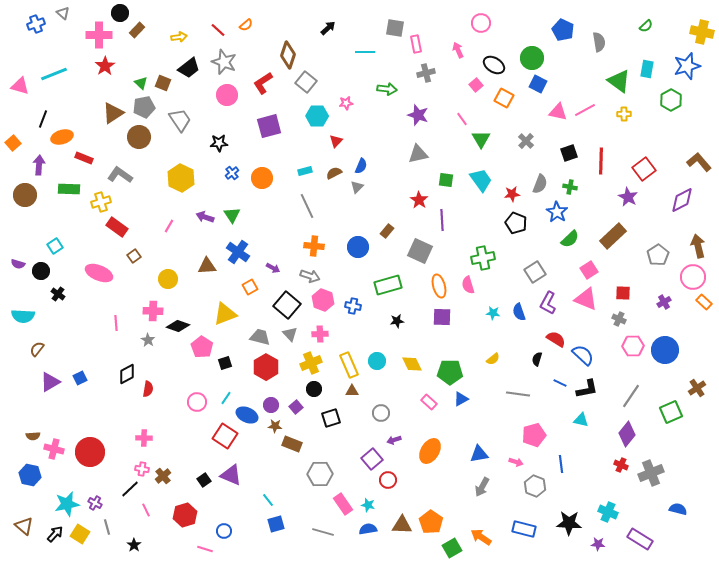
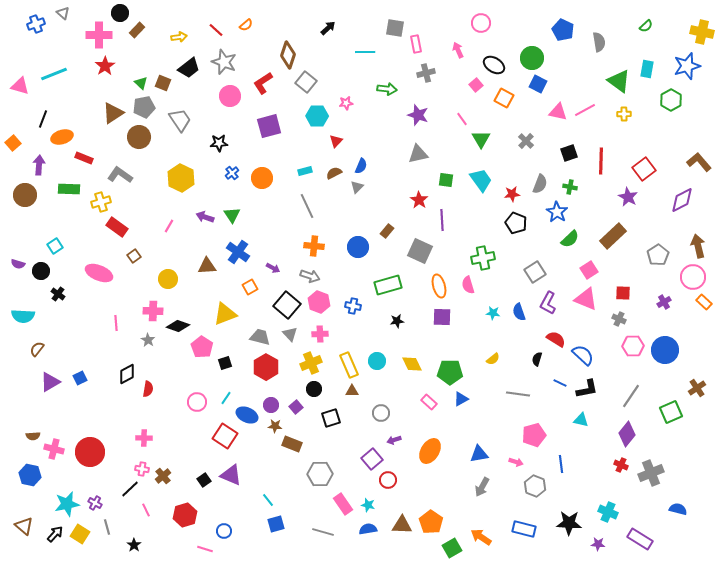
red line at (218, 30): moved 2 px left
pink circle at (227, 95): moved 3 px right, 1 px down
pink hexagon at (323, 300): moved 4 px left, 2 px down
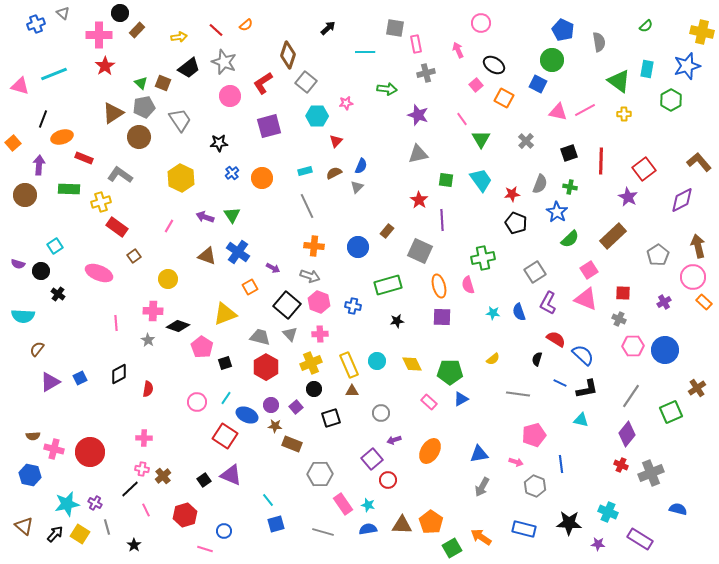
green circle at (532, 58): moved 20 px right, 2 px down
brown triangle at (207, 266): moved 10 px up; rotated 24 degrees clockwise
black diamond at (127, 374): moved 8 px left
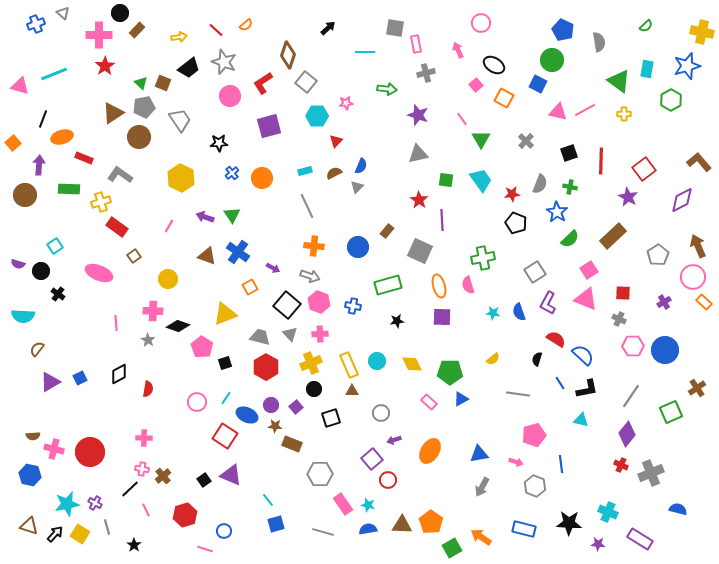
brown arrow at (698, 246): rotated 10 degrees counterclockwise
blue line at (560, 383): rotated 32 degrees clockwise
brown triangle at (24, 526): moved 5 px right; rotated 24 degrees counterclockwise
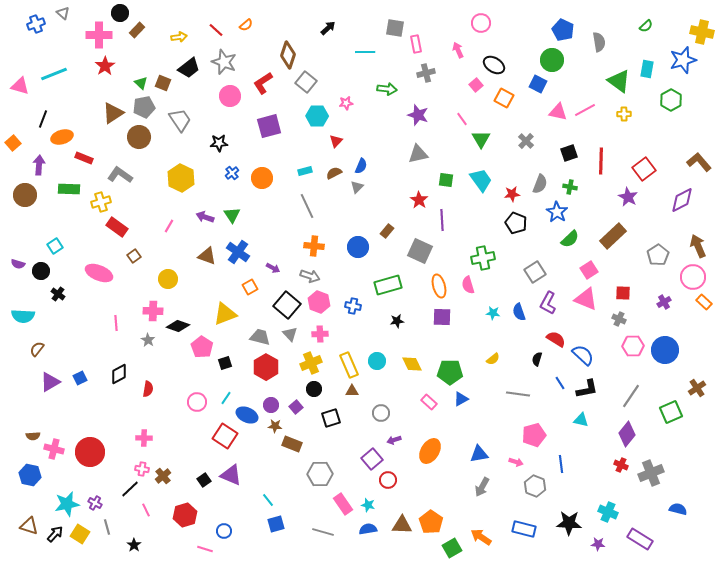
blue star at (687, 66): moved 4 px left, 6 px up
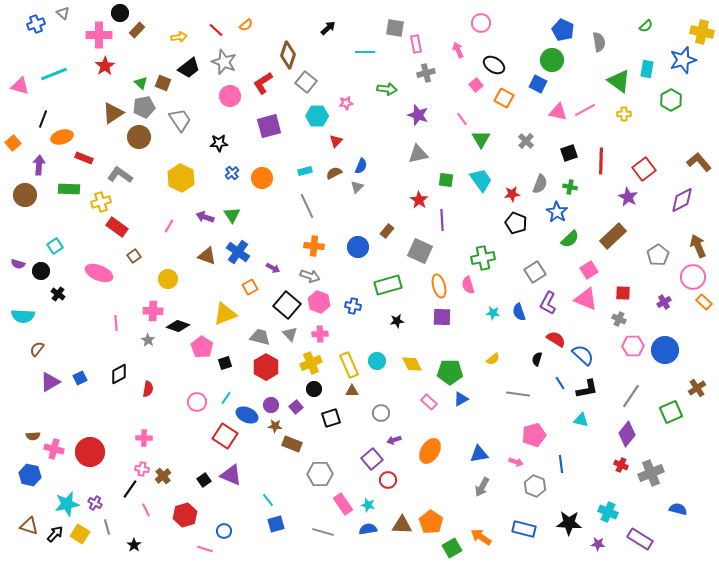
black line at (130, 489): rotated 12 degrees counterclockwise
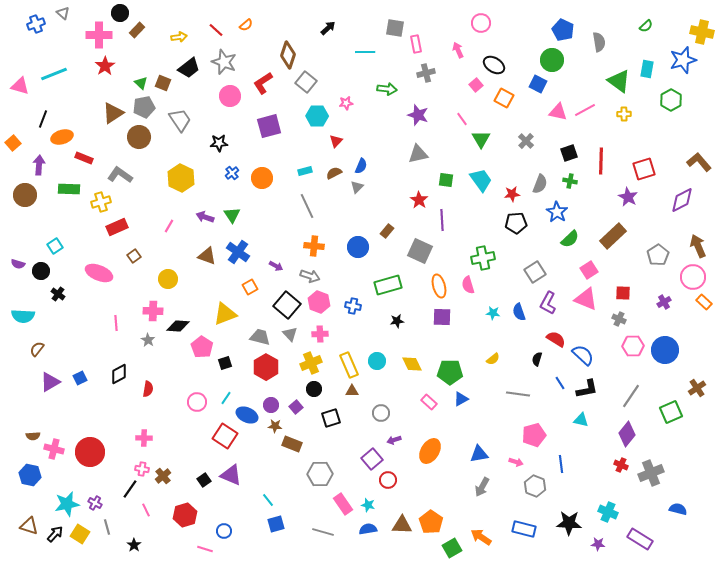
red square at (644, 169): rotated 20 degrees clockwise
green cross at (570, 187): moved 6 px up
black pentagon at (516, 223): rotated 25 degrees counterclockwise
red rectangle at (117, 227): rotated 60 degrees counterclockwise
purple arrow at (273, 268): moved 3 px right, 2 px up
black diamond at (178, 326): rotated 15 degrees counterclockwise
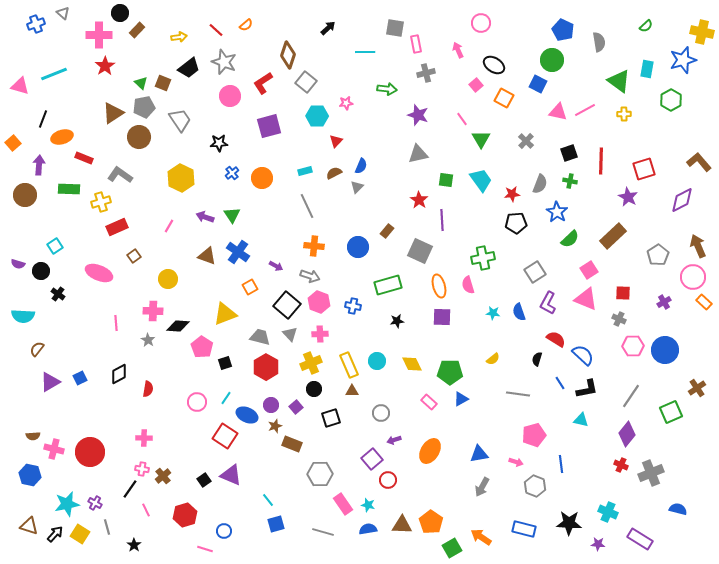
brown star at (275, 426): rotated 24 degrees counterclockwise
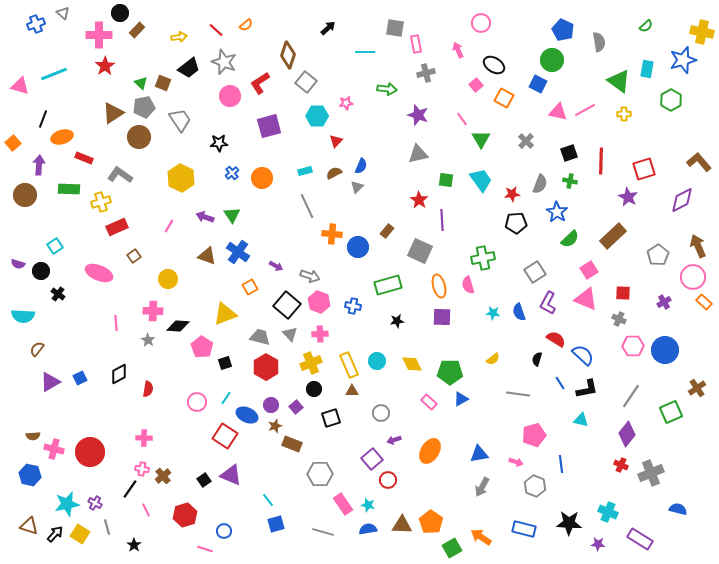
red L-shape at (263, 83): moved 3 px left
orange cross at (314, 246): moved 18 px right, 12 px up
